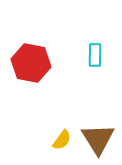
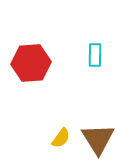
red hexagon: rotated 15 degrees counterclockwise
yellow semicircle: moved 1 px left, 2 px up
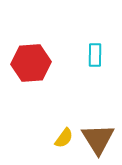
yellow semicircle: moved 3 px right
